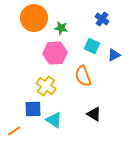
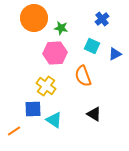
blue cross: rotated 16 degrees clockwise
blue triangle: moved 1 px right, 1 px up
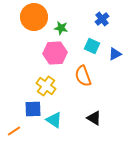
orange circle: moved 1 px up
black triangle: moved 4 px down
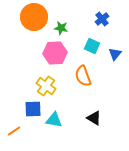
blue triangle: rotated 24 degrees counterclockwise
cyan triangle: rotated 24 degrees counterclockwise
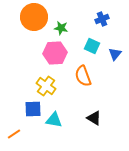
blue cross: rotated 16 degrees clockwise
orange line: moved 3 px down
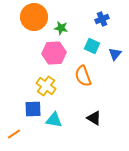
pink hexagon: moved 1 px left
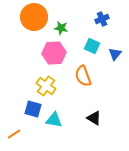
blue square: rotated 18 degrees clockwise
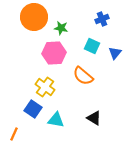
blue triangle: moved 1 px up
orange semicircle: rotated 30 degrees counterclockwise
yellow cross: moved 1 px left, 1 px down
blue square: rotated 18 degrees clockwise
cyan triangle: moved 2 px right
orange line: rotated 32 degrees counterclockwise
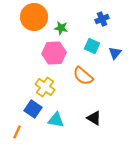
orange line: moved 3 px right, 2 px up
